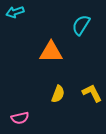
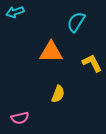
cyan semicircle: moved 5 px left, 3 px up
yellow L-shape: moved 30 px up
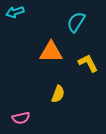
yellow L-shape: moved 4 px left
pink semicircle: moved 1 px right
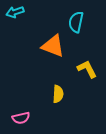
cyan semicircle: rotated 20 degrees counterclockwise
orange triangle: moved 2 px right, 6 px up; rotated 20 degrees clockwise
yellow L-shape: moved 1 px left, 6 px down
yellow semicircle: rotated 18 degrees counterclockwise
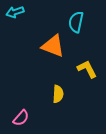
pink semicircle: rotated 36 degrees counterclockwise
